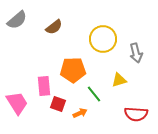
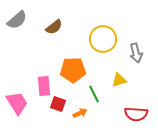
green line: rotated 12 degrees clockwise
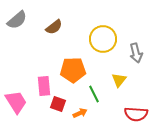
yellow triangle: rotated 35 degrees counterclockwise
pink trapezoid: moved 1 px left, 1 px up
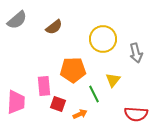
yellow triangle: moved 6 px left
pink trapezoid: rotated 35 degrees clockwise
orange arrow: moved 1 px down
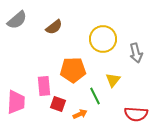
green line: moved 1 px right, 2 px down
